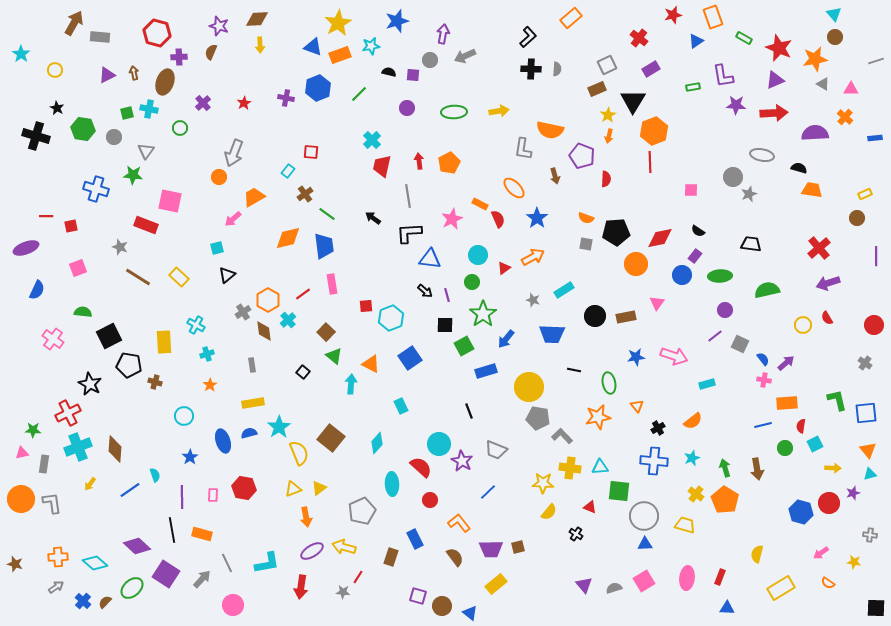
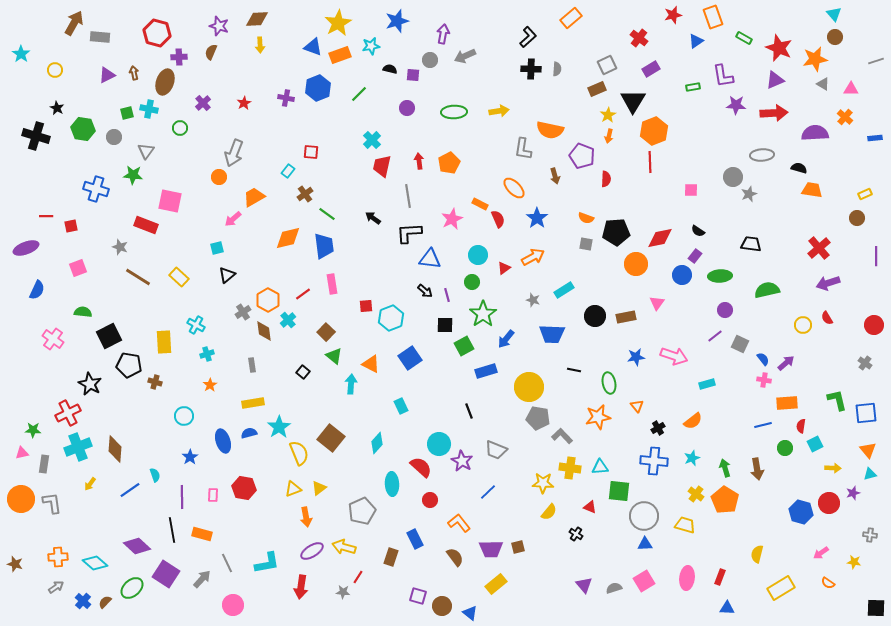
black semicircle at (389, 72): moved 1 px right, 3 px up
gray ellipse at (762, 155): rotated 15 degrees counterclockwise
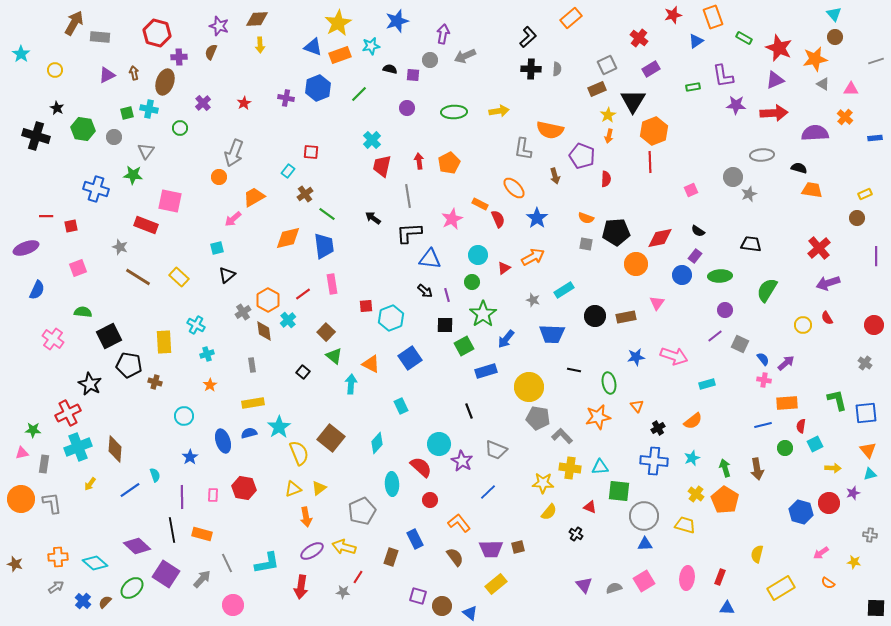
pink square at (691, 190): rotated 24 degrees counterclockwise
green semicircle at (767, 290): rotated 45 degrees counterclockwise
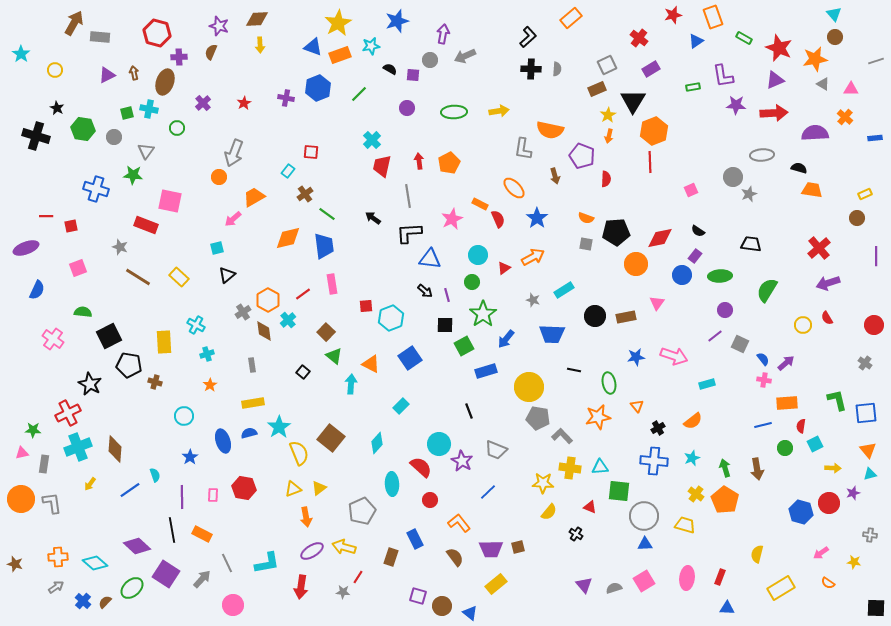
black semicircle at (390, 69): rotated 16 degrees clockwise
green circle at (180, 128): moved 3 px left
cyan rectangle at (401, 406): rotated 70 degrees clockwise
orange rectangle at (202, 534): rotated 12 degrees clockwise
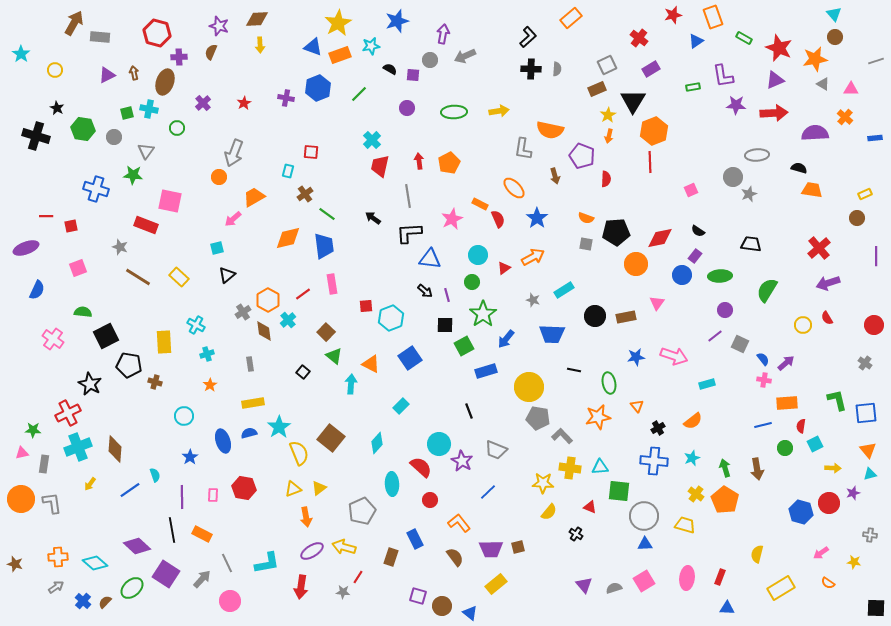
gray ellipse at (762, 155): moved 5 px left
red trapezoid at (382, 166): moved 2 px left
cyan rectangle at (288, 171): rotated 24 degrees counterclockwise
black square at (109, 336): moved 3 px left
gray rectangle at (252, 365): moved 2 px left, 1 px up
pink circle at (233, 605): moved 3 px left, 4 px up
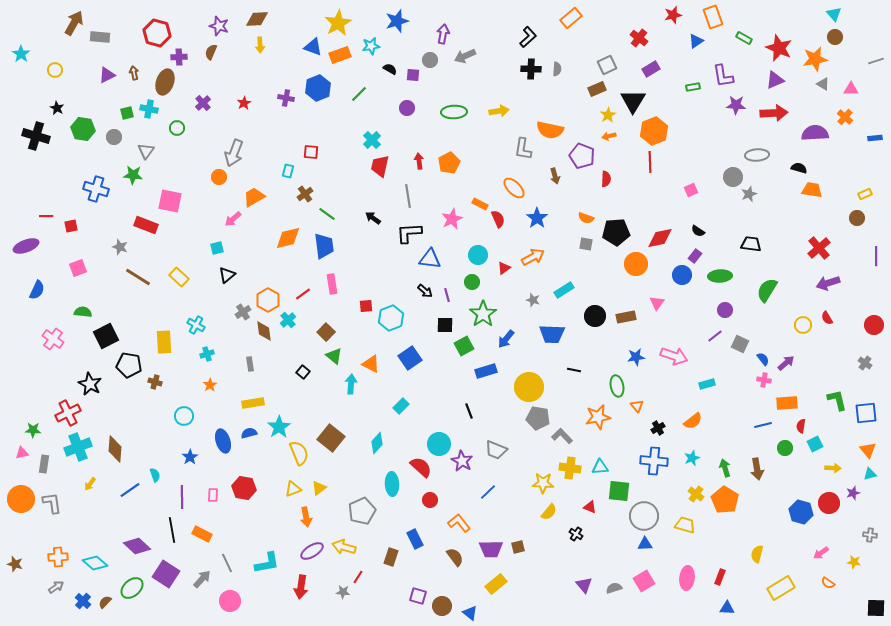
orange arrow at (609, 136): rotated 64 degrees clockwise
purple ellipse at (26, 248): moved 2 px up
green ellipse at (609, 383): moved 8 px right, 3 px down
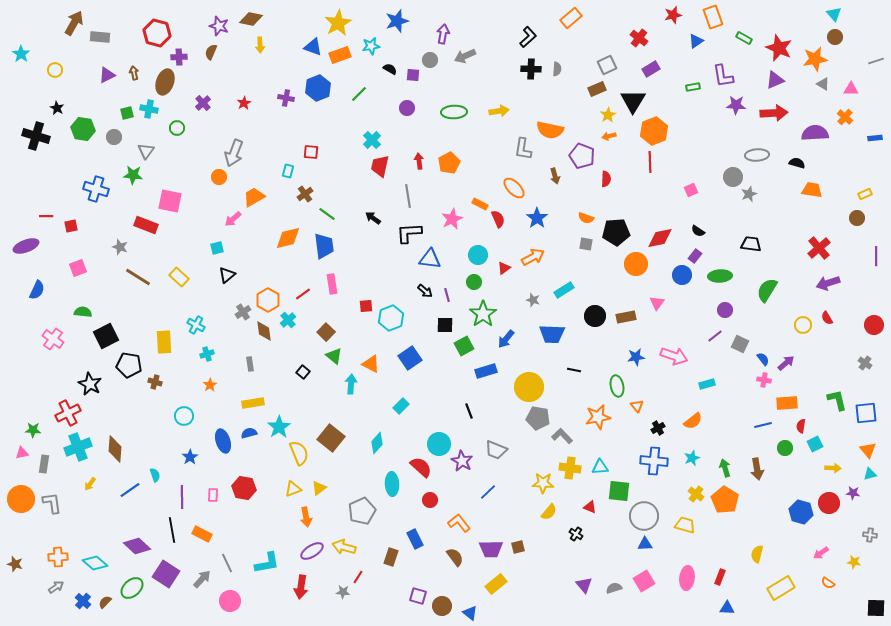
brown diamond at (257, 19): moved 6 px left; rotated 15 degrees clockwise
black semicircle at (799, 168): moved 2 px left, 5 px up
green circle at (472, 282): moved 2 px right
purple star at (853, 493): rotated 24 degrees clockwise
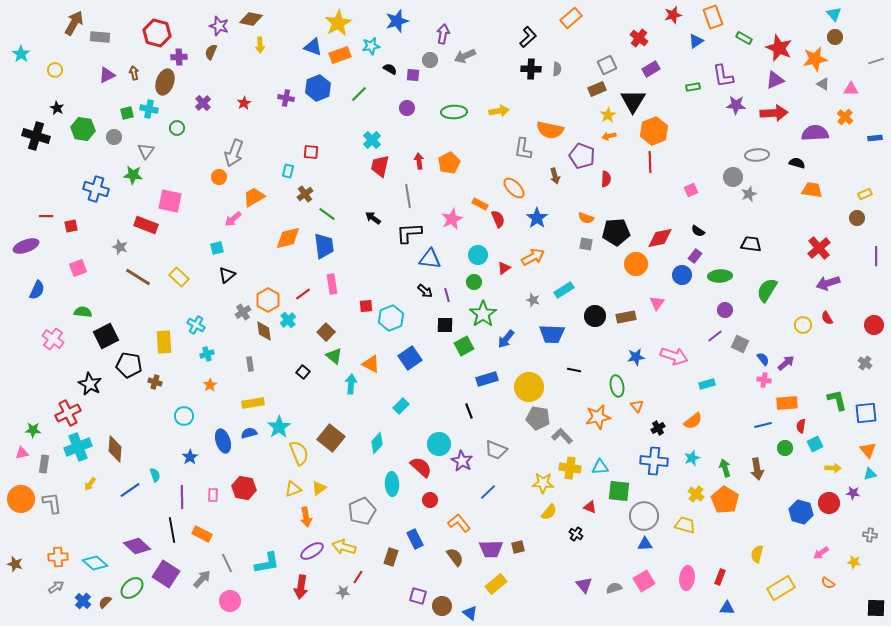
blue rectangle at (486, 371): moved 1 px right, 8 px down
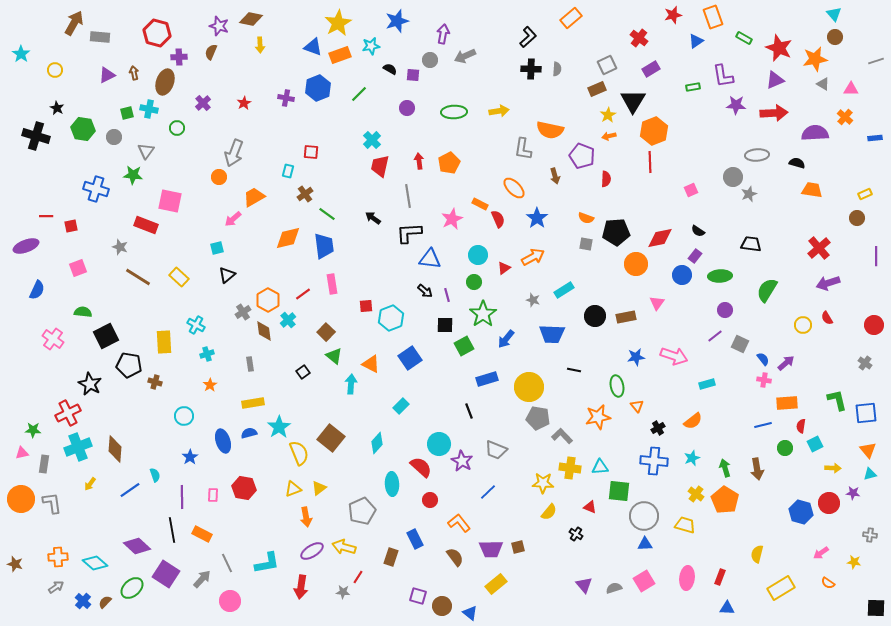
black square at (303, 372): rotated 16 degrees clockwise
